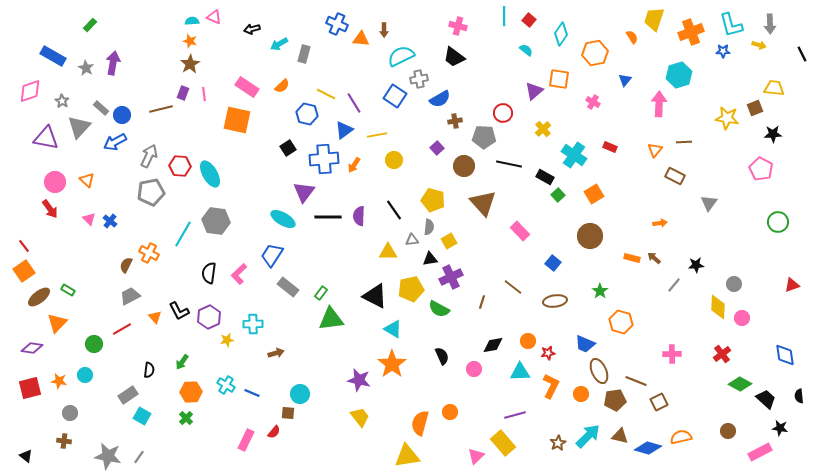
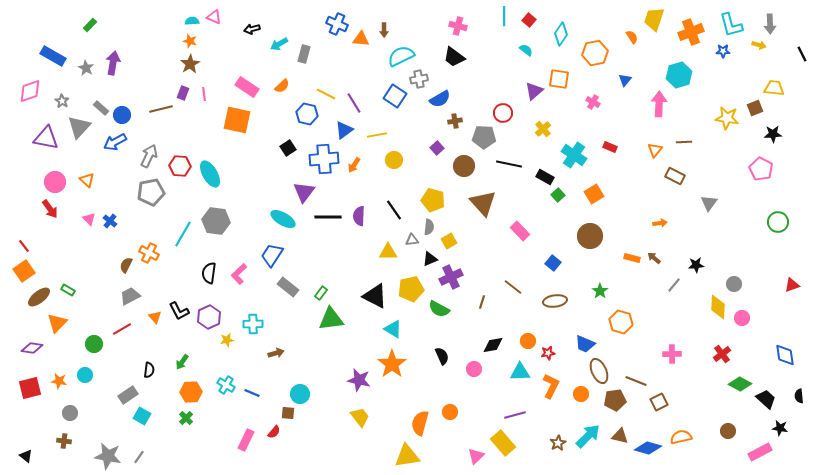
black triangle at (430, 259): rotated 14 degrees counterclockwise
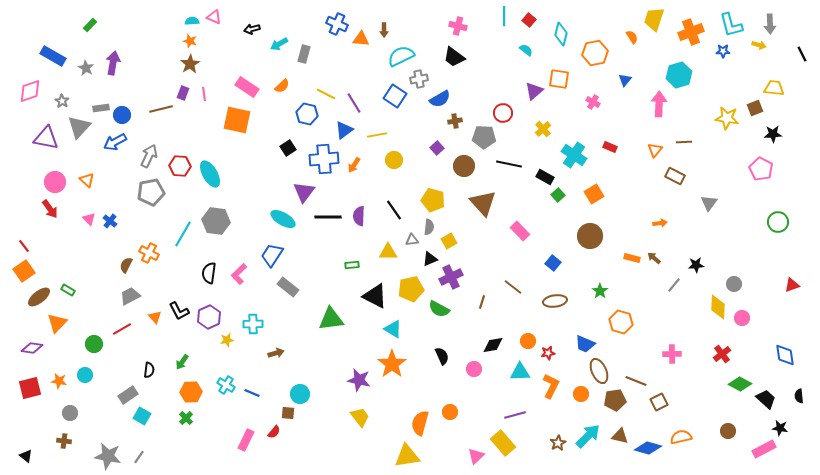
cyan diamond at (561, 34): rotated 20 degrees counterclockwise
gray rectangle at (101, 108): rotated 49 degrees counterclockwise
green rectangle at (321, 293): moved 31 px right, 28 px up; rotated 48 degrees clockwise
pink rectangle at (760, 452): moved 4 px right, 3 px up
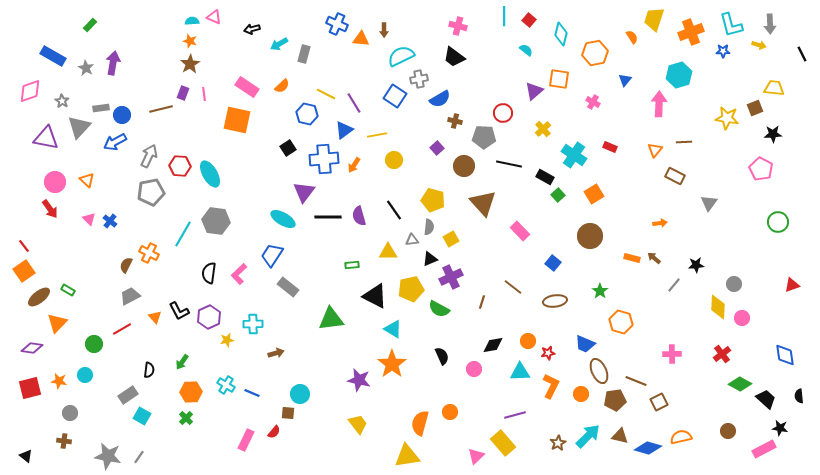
brown cross at (455, 121): rotated 24 degrees clockwise
purple semicircle at (359, 216): rotated 18 degrees counterclockwise
yellow square at (449, 241): moved 2 px right, 2 px up
yellow trapezoid at (360, 417): moved 2 px left, 7 px down
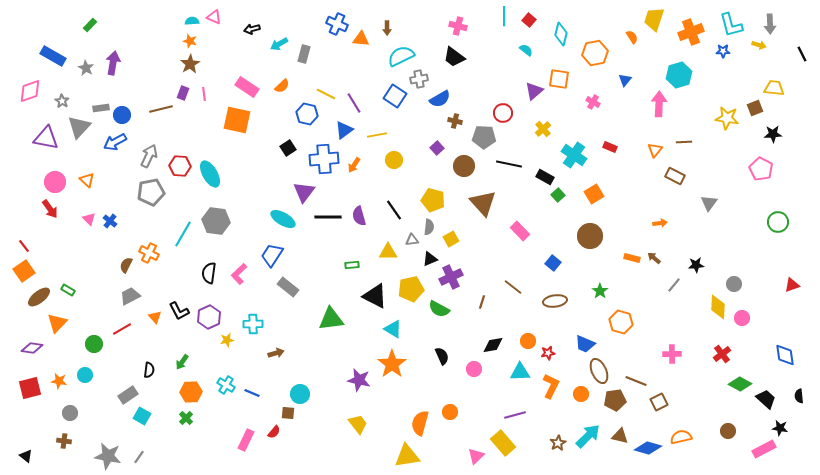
brown arrow at (384, 30): moved 3 px right, 2 px up
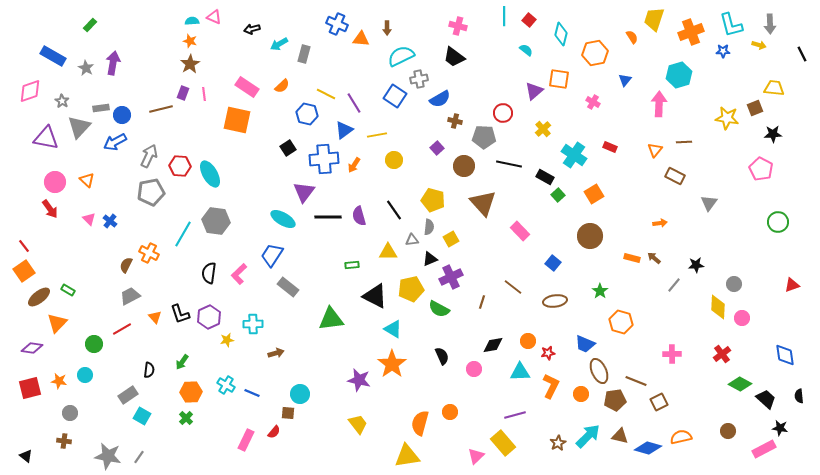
black L-shape at (179, 311): moved 1 px right, 3 px down; rotated 10 degrees clockwise
